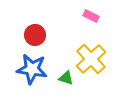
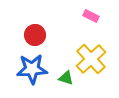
blue star: rotated 12 degrees counterclockwise
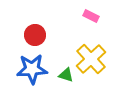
green triangle: moved 3 px up
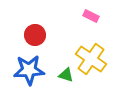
yellow cross: rotated 12 degrees counterclockwise
blue star: moved 3 px left, 1 px down
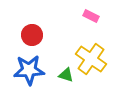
red circle: moved 3 px left
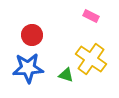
blue star: moved 1 px left, 2 px up
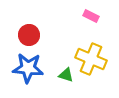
red circle: moved 3 px left
yellow cross: rotated 12 degrees counterclockwise
blue star: rotated 8 degrees clockwise
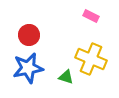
blue star: rotated 16 degrees counterclockwise
green triangle: moved 2 px down
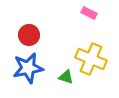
pink rectangle: moved 2 px left, 3 px up
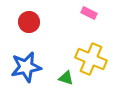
red circle: moved 13 px up
blue star: moved 2 px left, 1 px up
green triangle: moved 1 px down
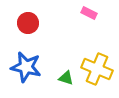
red circle: moved 1 px left, 1 px down
yellow cross: moved 6 px right, 10 px down
blue star: rotated 24 degrees clockwise
